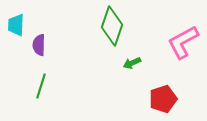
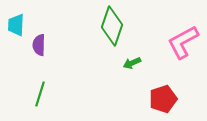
green line: moved 1 px left, 8 px down
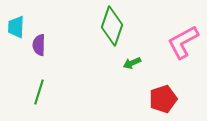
cyan trapezoid: moved 2 px down
green line: moved 1 px left, 2 px up
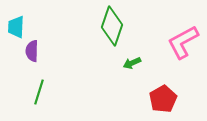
purple semicircle: moved 7 px left, 6 px down
red pentagon: rotated 12 degrees counterclockwise
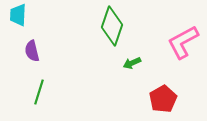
cyan trapezoid: moved 2 px right, 12 px up
purple semicircle: rotated 15 degrees counterclockwise
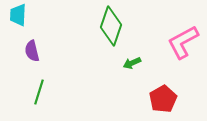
green diamond: moved 1 px left
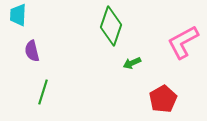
green line: moved 4 px right
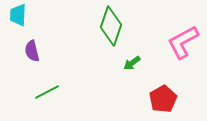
green arrow: rotated 12 degrees counterclockwise
green line: moved 4 px right; rotated 45 degrees clockwise
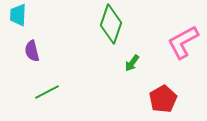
green diamond: moved 2 px up
green arrow: rotated 18 degrees counterclockwise
